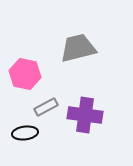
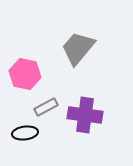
gray trapezoid: rotated 36 degrees counterclockwise
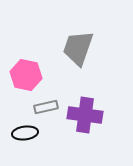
gray trapezoid: rotated 21 degrees counterclockwise
pink hexagon: moved 1 px right, 1 px down
gray rectangle: rotated 15 degrees clockwise
